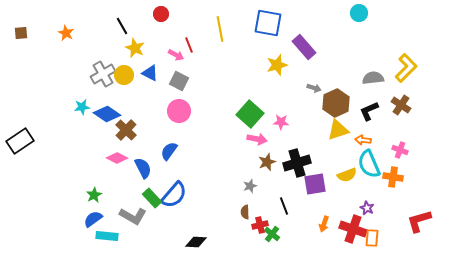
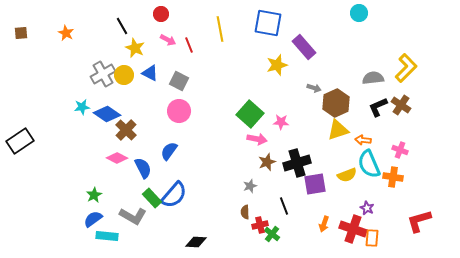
pink arrow at (176, 55): moved 8 px left, 15 px up
black L-shape at (369, 111): moved 9 px right, 4 px up
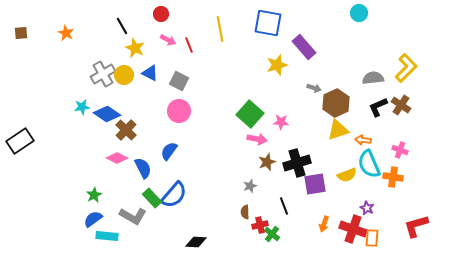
red L-shape at (419, 221): moved 3 px left, 5 px down
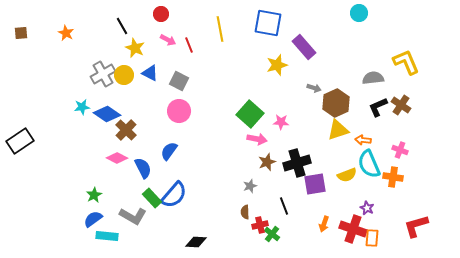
yellow L-shape at (406, 68): moved 6 px up; rotated 68 degrees counterclockwise
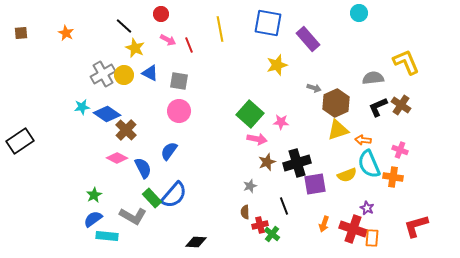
black line at (122, 26): moved 2 px right; rotated 18 degrees counterclockwise
purple rectangle at (304, 47): moved 4 px right, 8 px up
gray square at (179, 81): rotated 18 degrees counterclockwise
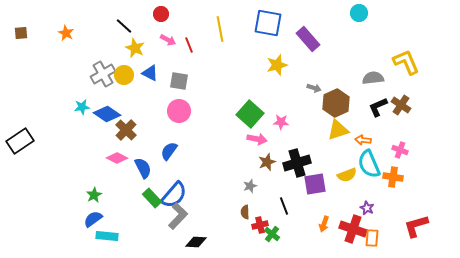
gray L-shape at (133, 216): moved 45 px right; rotated 76 degrees counterclockwise
